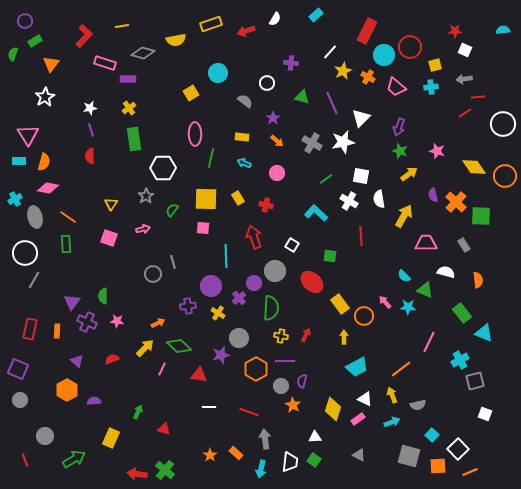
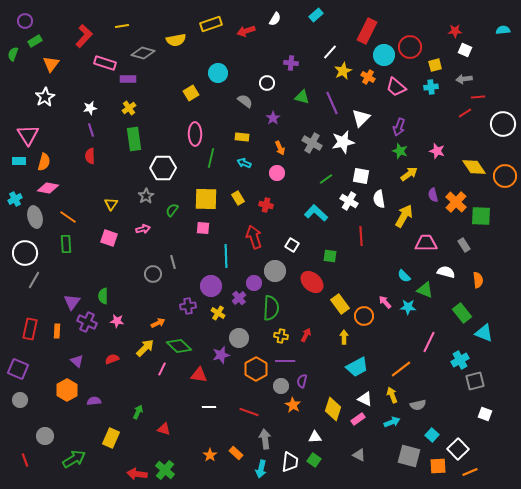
orange arrow at (277, 141): moved 3 px right, 7 px down; rotated 24 degrees clockwise
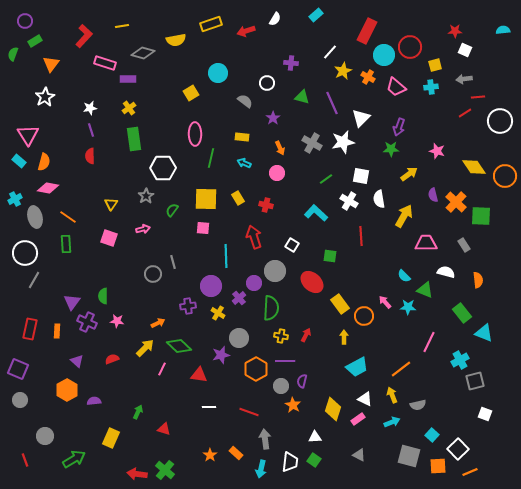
white circle at (503, 124): moved 3 px left, 3 px up
green star at (400, 151): moved 9 px left, 2 px up; rotated 21 degrees counterclockwise
cyan rectangle at (19, 161): rotated 40 degrees clockwise
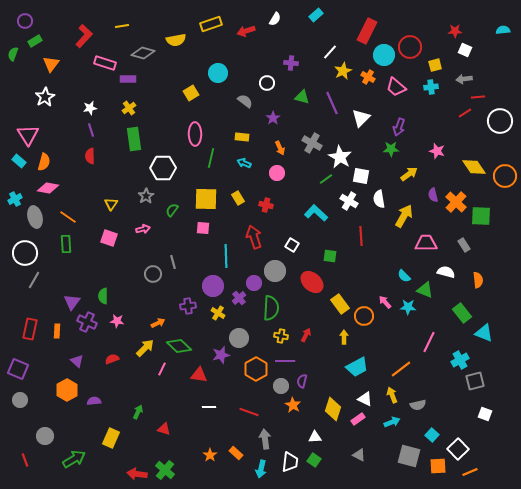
white star at (343, 142): moved 3 px left, 15 px down; rotated 30 degrees counterclockwise
purple circle at (211, 286): moved 2 px right
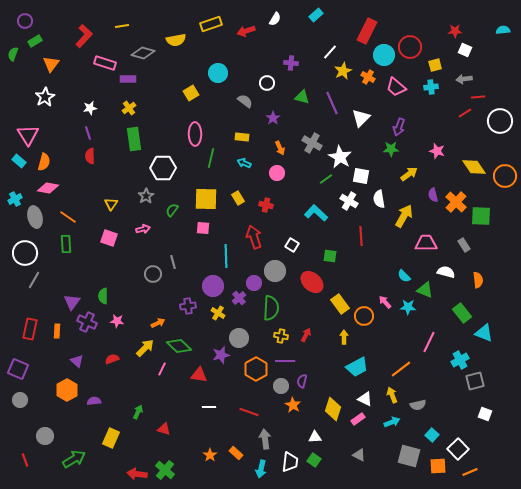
purple line at (91, 130): moved 3 px left, 3 px down
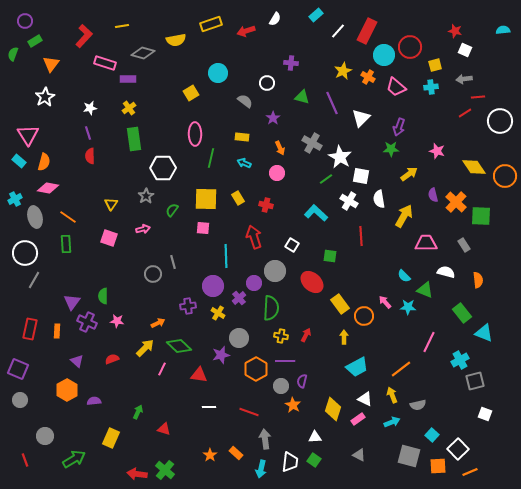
red star at (455, 31): rotated 16 degrees clockwise
white line at (330, 52): moved 8 px right, 21 px up
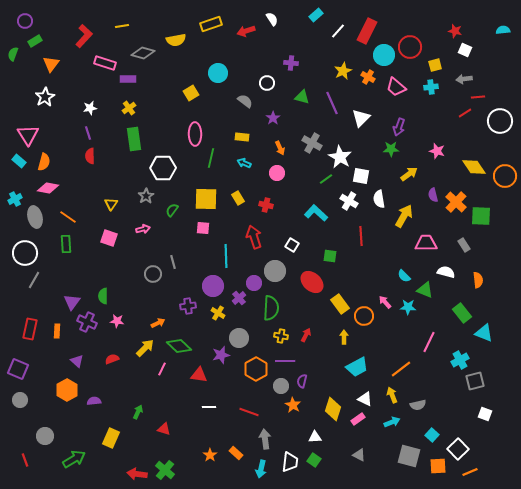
white semicircle at (275, 19): moved 3 px left; rotated 64 degrees counterclockwise
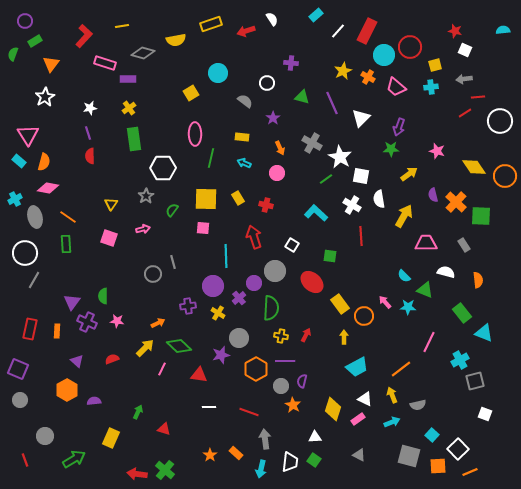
white cross at (349, 201): moved 3 px right, 4 px down
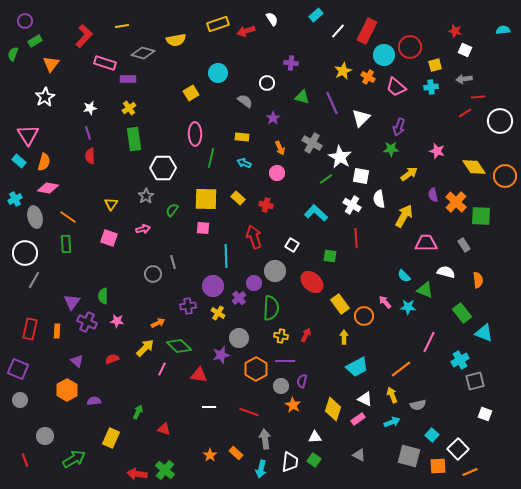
yellow rectangle at (211, 24): moved 7 px right
yellow rectangle at (238, 198): rotated 16 degrees counterclockwise
red line at (361, 236): moved 5 px left, 2 px down
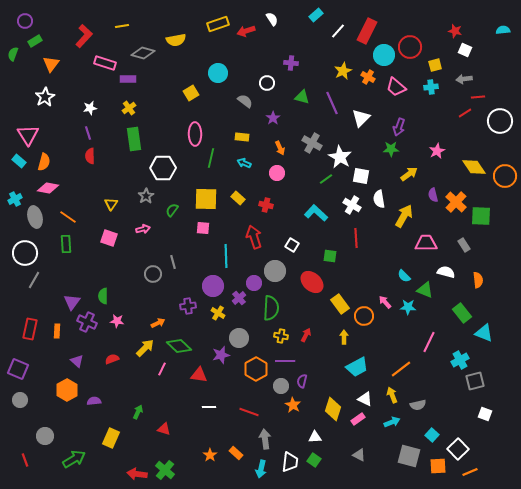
pink star at (437, 151): rotated 28 degrees clockwise
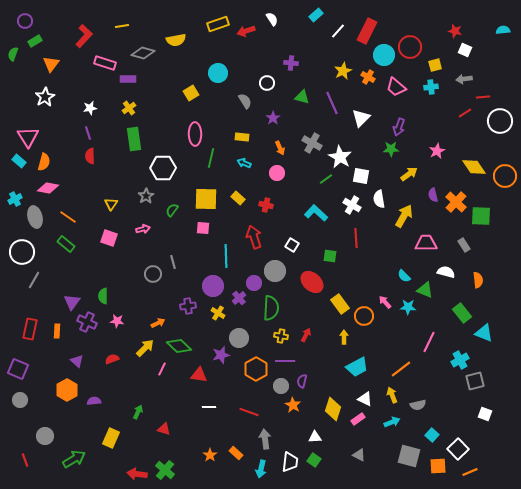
red line at (478, 97): moved 5 px right
gray semicircle at (245, 101): rotated 21 degrees clockwise
pink triangle at (28, 135): moved 2 px down
green rectangle at (66, 244): rotated 48 degrees counterclockwise
white circle at (25, 253): moved 3 px left, 1 px up
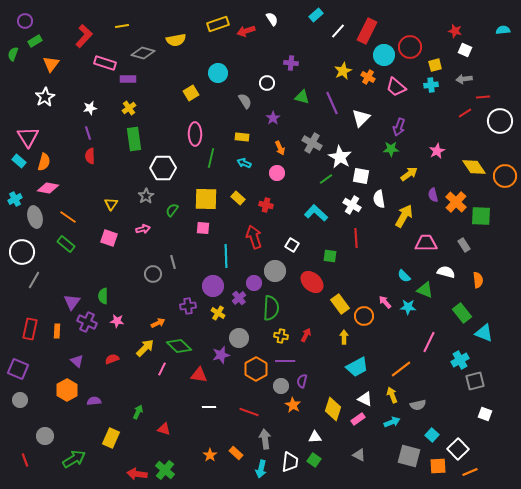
cyan cross at (431, 87): moved 2 px up
